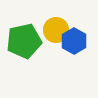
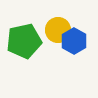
yellow circle: moved 2 px right
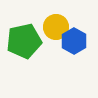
yellow circle: moved 2 px left, 3 px up
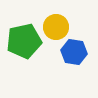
blue hexagon: moved 11 px down; rotated 20 degrees counterclockwise
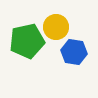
green pentagon: moved 3 px right
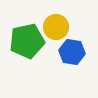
blue hexagon: moved 2 px left
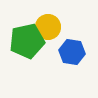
yellow circle: moved 8 px left
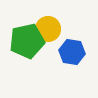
yellow circle: moved 2 px down
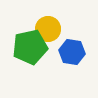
green pentagon: moved 3 px right, 6 px down
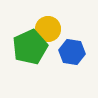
green pentagon: rotated 12 degrees counterclockwise
